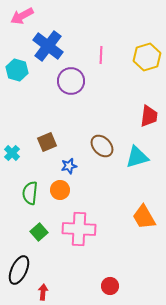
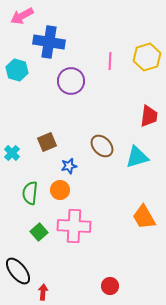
blue cross: moved 1 px right, 4 px up; rotated 28 degrees counterclockwise
pink line: moved 9 px right, 6 px down
pink cross: moved 5 px left, 3 px up
black ellipse: moved 1 px left, 1 px down; rotated 64 degrees counterclockwise
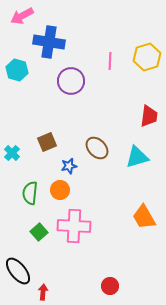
brown ellipse: moved 5 px left, 2 px down
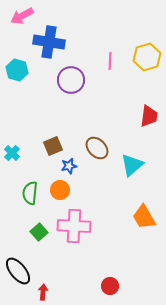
purple circle: moved 1 px up
brown square: moved 6 px right, 4 px down
cyan triangle: moved 5 px left, 8 px down; rotated 25 degrees counterclockwise
